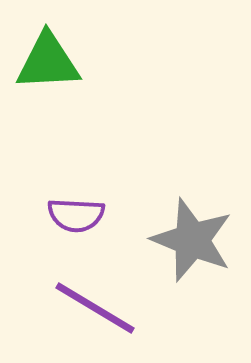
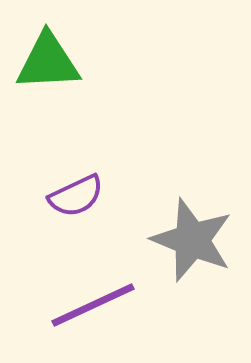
purple semicircle: moved 19 px up; rotated 28 degrees counterclockwise
purple line: moved 2 px left, 3 px up; rotated 56 degrees counterclockwise
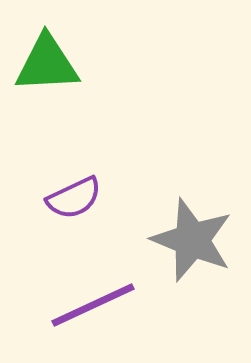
green triangle: moved 1 px left, 2 px down
purple semicircle: moved 2 px left, 2 px down
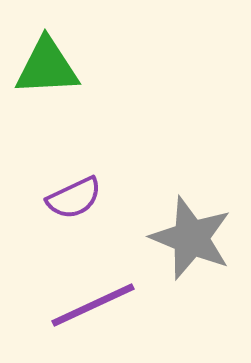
green triangle: moved 3 px down
gray star: moved 1 px left, 2 px up
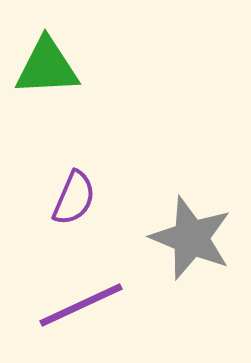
purple semicircle: rotated 42 degrees counterclockwise
purple line: moved 12 px left
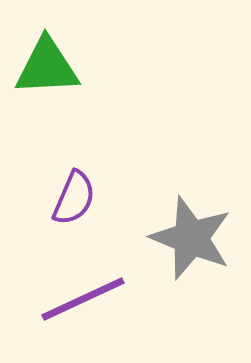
purple line: moved 2 px right, 6 px up
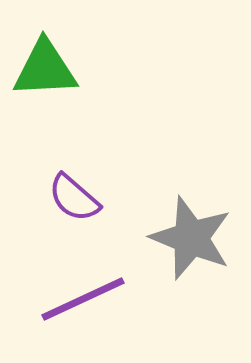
green triangle: moved 2 px left, 2 px down
purple semicircle: rotated 108 degrees clockwise
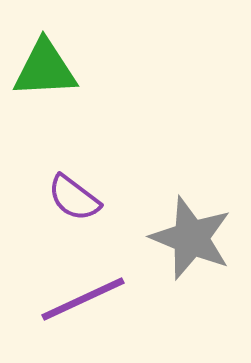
purple semicircle: rotated 4 degrees counterclockwise
